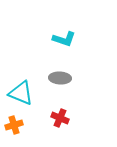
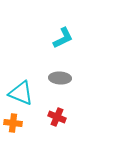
cyan L-shape: moved 1 px left, 1 px up; rotated 45 degrees counterclockwise
red cross: moved 3 px left, 1 px up
orange cross: moved 1 px left, 2 px up; rotated 24 degrees clockwise
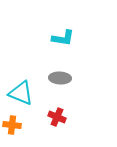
cyan L-shape: rotated 35 degrees clockwise
orange cross: moved 1 px left, 2 px down
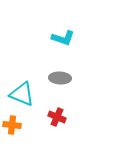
cyan L-shape: rotated 10 degrees clockwise
cyan triangle: moved 1 px right, 1 px down
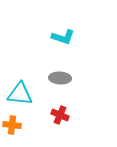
cyan L-shape: moved 1 px up
cyan triangle: moved 2 px left; rotated 16 degrees counterclockwise
red cross: moved 3 px right, 2 px up
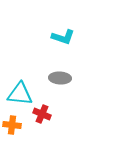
red cross: moved 18 px left, 1 px up
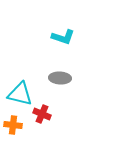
cyan triangle: rotated 8 degrees clockwise
orange cross: moved 1 px right
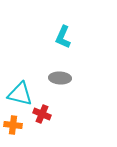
cyan L-shape: rotated 95 degrees clockwise
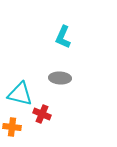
orange cross: moved 1 px left, 2 px down
